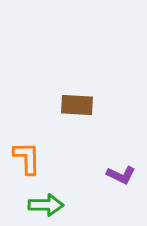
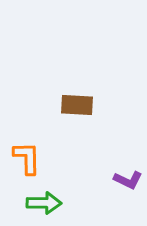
purple L-shape: moved 7 px right, 5 px down
green arrow: moved 2 px left, 2 px up
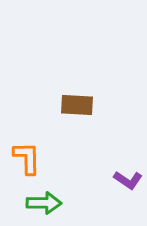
purple L-shape: rotated 8 degrees clockwise
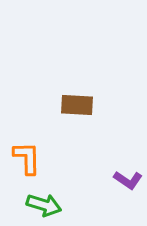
green arrow: moved 2 px down; rotated 16 degrees clockwise
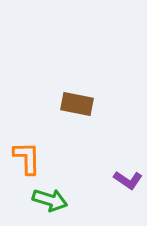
brown rectangle: moved 1 px up; rotated 8 degrees clockwise
green arrow: moved 6 px right, 5 px up
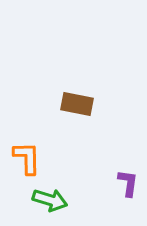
purple L-shape: moved 3 px down; rotated 116 degrees counterclockwise
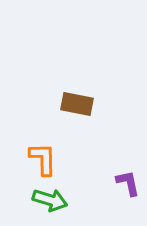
orange L-shape: moved 16 px right, 1 px down
purple L-shape: rotated 20 degrees counterclockwise
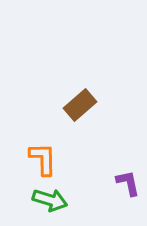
brown rectangle: moved 3 px right, 1 px down; rotated 52 degrees counterclockwise
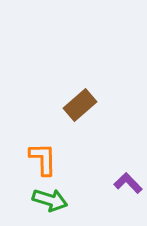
purple L-shape: rotated 32 degrees counterclockwise
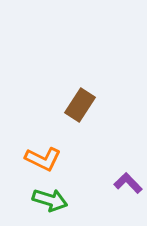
brown rectangle: rotated 16 degrees counterclockwise
orange L-shape: rotated 117 degrees clockwise
